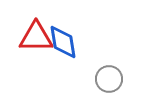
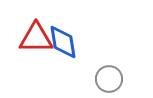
red triangle: moved 1 px down
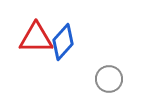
blue diamond: rotated 51 degrees clockwise
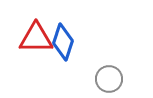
blue diamond: rotated 24 degrees counterclockwise
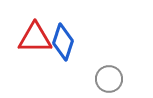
red triangle: moved 1 px left
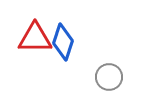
gray circle: moved 2 px up
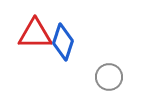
red triangle: moved 4 px up
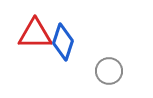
gray circle: moved 6 px up
